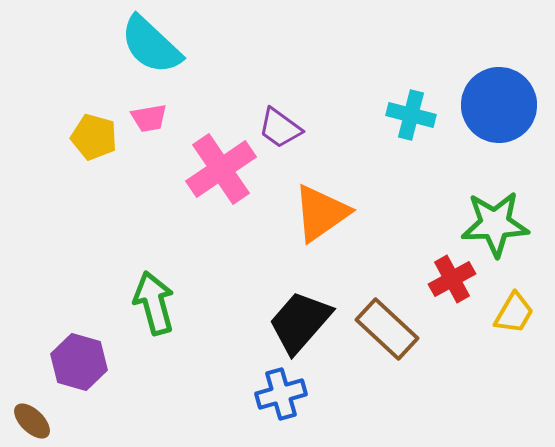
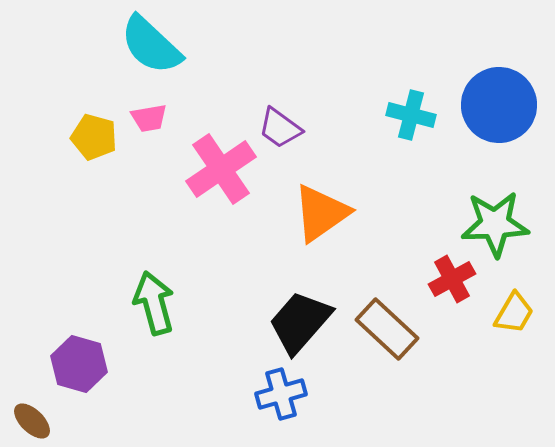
purple hexagon: moved 2 px down
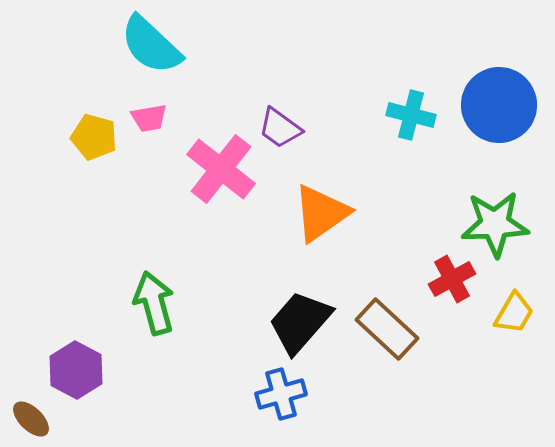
pink cross: rotated 18 degrees counterclockwise
purple hexagon: moved 3 px left, 6 px down; rotated 12 degrees clockwise
brown ellipse: moved 1 px left, 2 px up
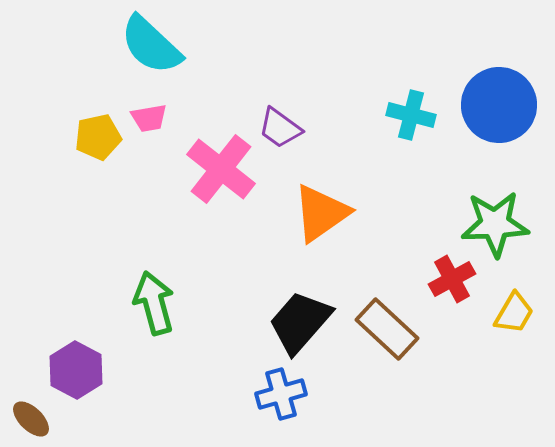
yellow pentagon: moved 4 px right; rotated 27 degrees counterclockwise
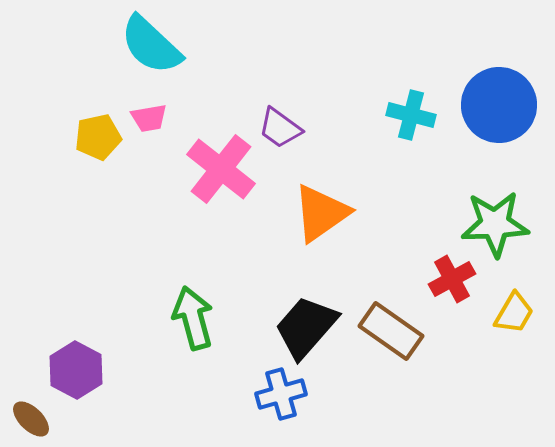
green arrow: moved 39 px right, 15 px down
black trapezoid: moved 6 px right, 5 px down
brown rectangle: moved 4 px right, 2 px down; rotated 8 degrees counterclockwise
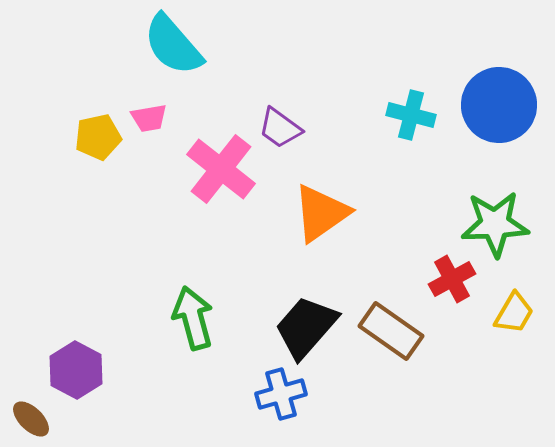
cyan semicircle: moved 22 px right; rotated 6 degrees clockwise
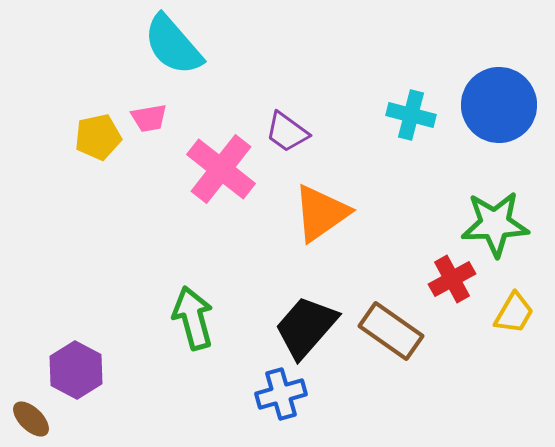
purple trapezoid: moved 7 px right, 4 px down
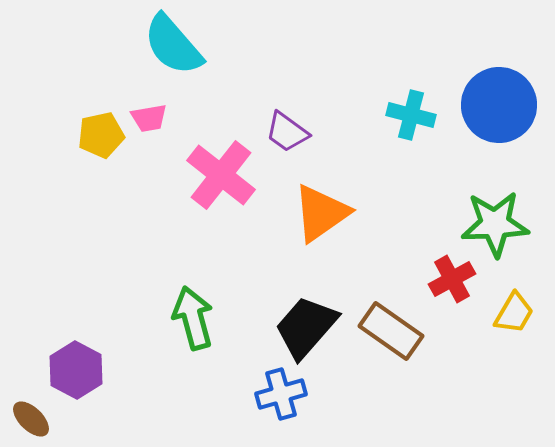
yellow pentagon: moved 3 px right, 2 px up
pink cross: moved 6 px down
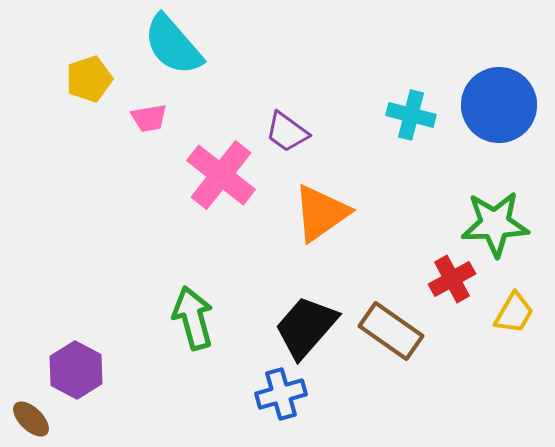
yellow pentagon: moved 12 px left, 56 px up; rotated 6 degrees counterclockwise
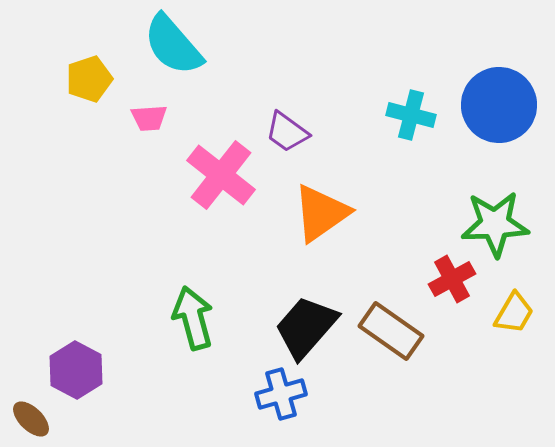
pink trapezoid: rotated 6 degrees clockwise
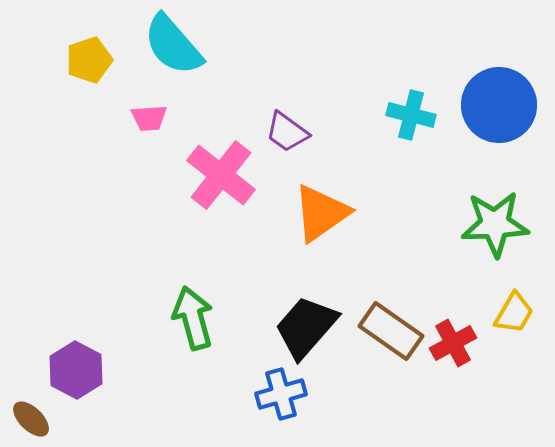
yellow pentagon: moved 19 px up
red cross: moved 1 px right, 64 px down
